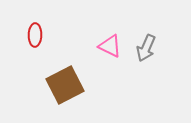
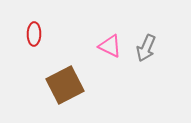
red ellipse: moved 1 px left, 1 px up
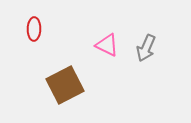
red ellipse: moved 5 px up
pink triangle: moved 3 px left, 1 px up
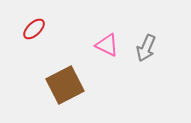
red ellipse: rotated 45 degrees clockwise
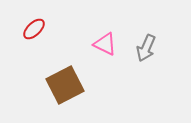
pink triangle: moved 2 px left, 1 px up
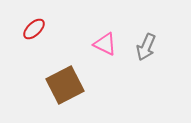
gray arrow: moved 1 px up
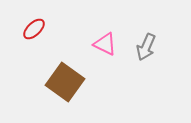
brown square: moved 3 px up; rotated 27 degrees counterclockwise
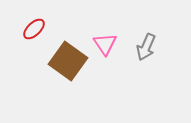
pink triangle: rotated 30 degrees clockwise
brown square: moved 3 px right, 21 px up
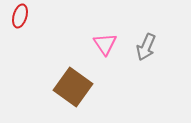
red ellipse: moved 14 px left, 13 px up; rotated 30 degrees counterclockwise
brown square: moved 5 px right, 26 px down
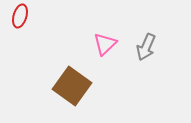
pink triangle: rotated 20 degrees clockwise
brown square: moved 1 px left, 1 px up
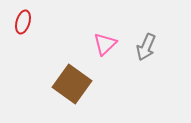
red ellipse: moved 3 px right, 6 px down
brown square: moved 2 px up
